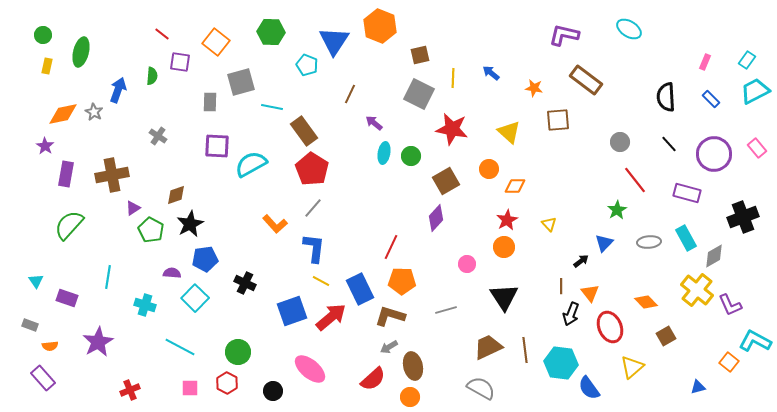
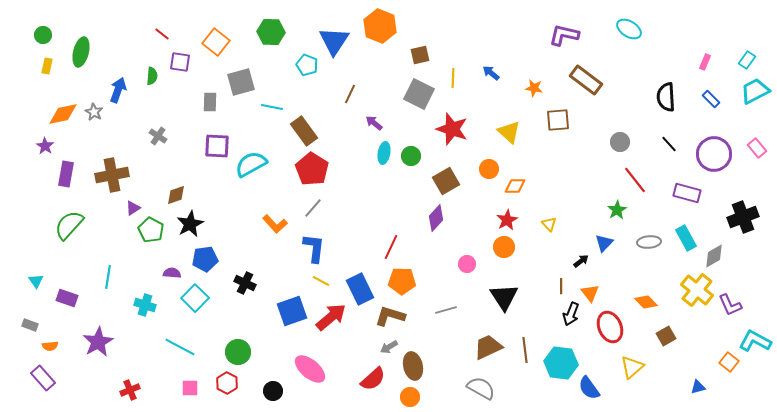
red star at (452, 129): rotated 8 degrees clockwise
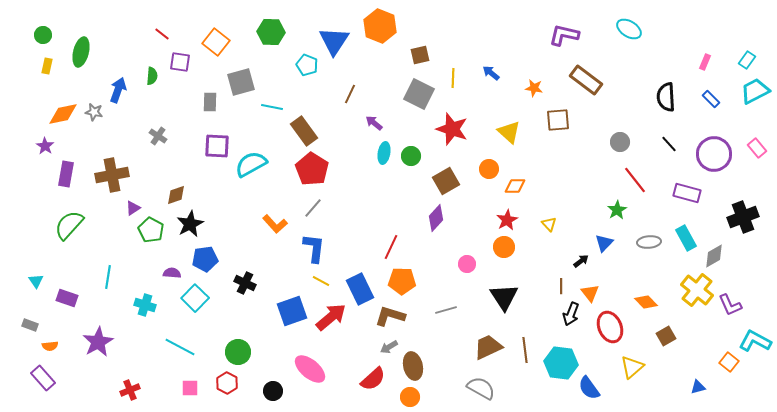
gray star at (94, 112): rotated 18 degrees counterclockwise
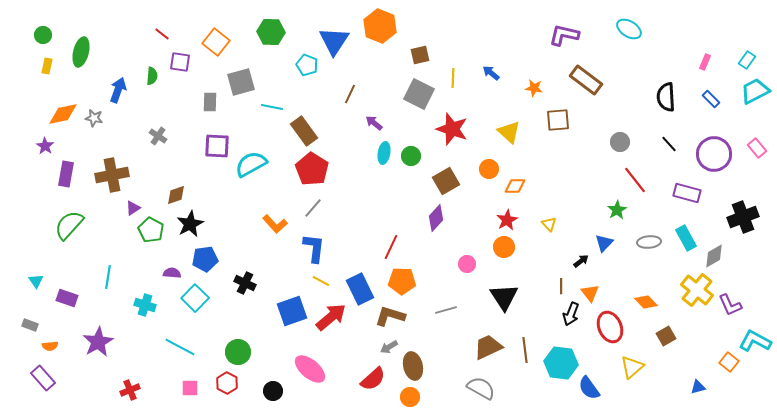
gray star at (94, 112): moved 6 px down
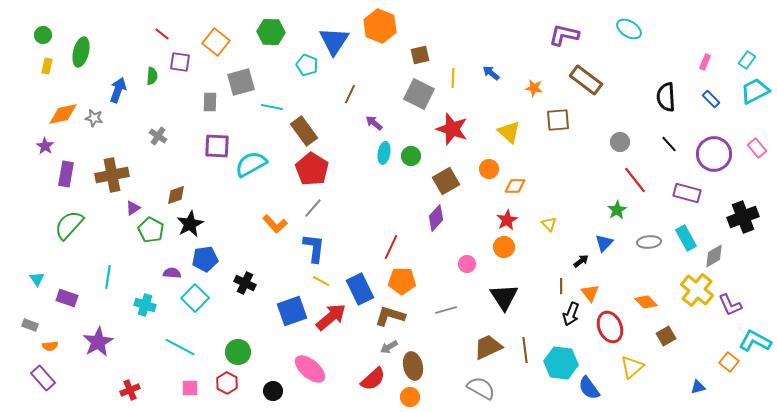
cyan triangle at (36, 281): moved 1 px right, 2 px up
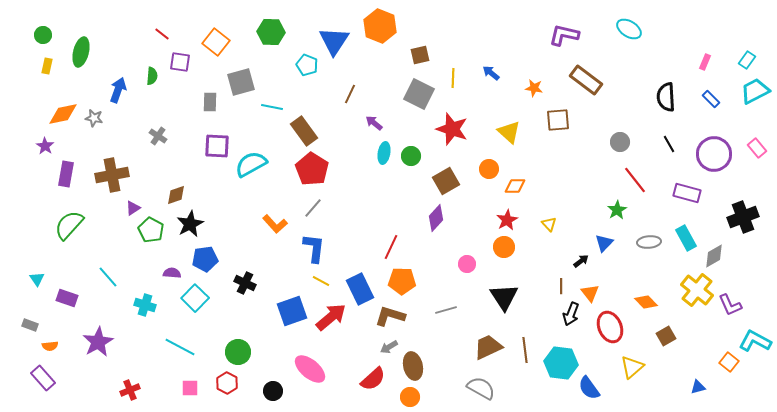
black line at (669, 144): rotated 12 degrees clockwise
cyan line at (108, 277): rotated 50 degrees counterclockwise
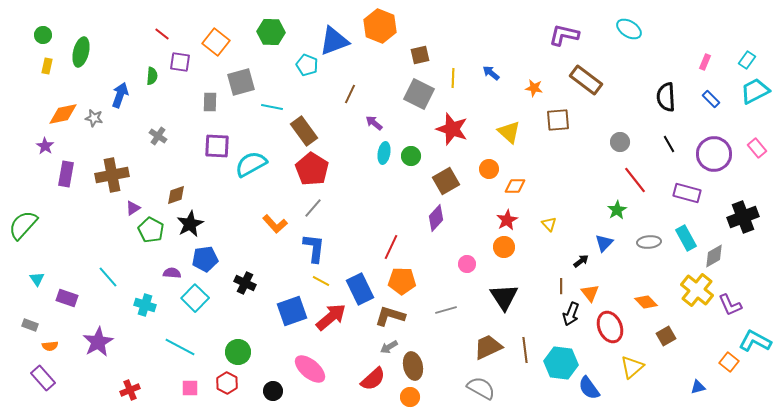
blue triangle at (334, 41): rotated 36 degrees clockwise
blue arrow at (118, 90): moved 2 px right, 5 px down
green semicircle at (69, 225): moved 46 px left
